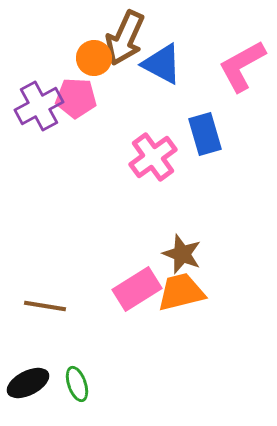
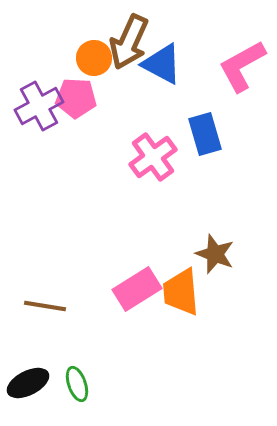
brown arrow: moved 4 px right, 4 px down
brown star: moved 33 px right
orange trapezoid: rotated 81 degrees counterclockwise
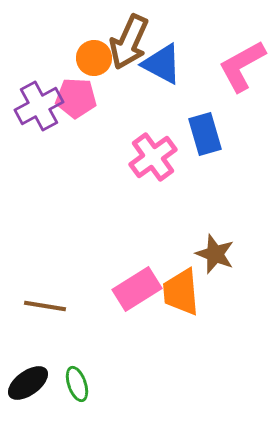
black ellipse: rotated 9 degrees counterclockwise
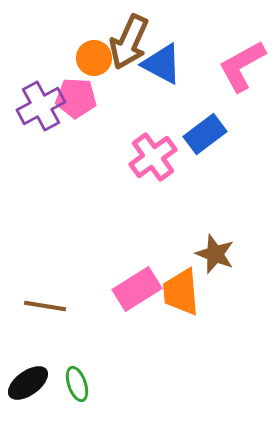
purple cross: moved 2 px right
blue rectangle: rotated 69 degrees clockwise
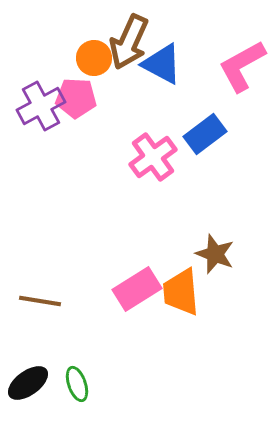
brown line: moved 5 px left, 5 px up
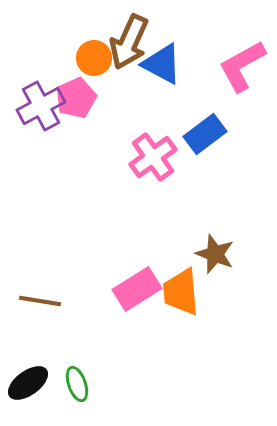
pink pentagon: rotated 27 degrees counterclockwise
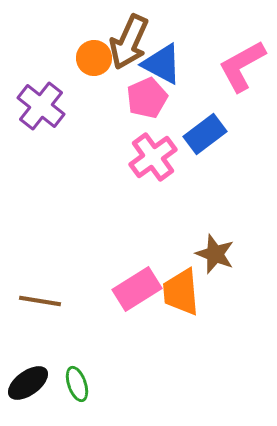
pink pentagon: moved 71 px right
purple cross: rotated 24 degrees counterclockwise
